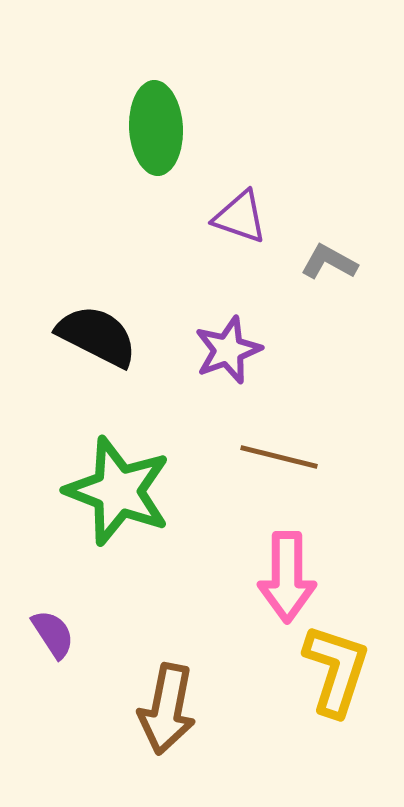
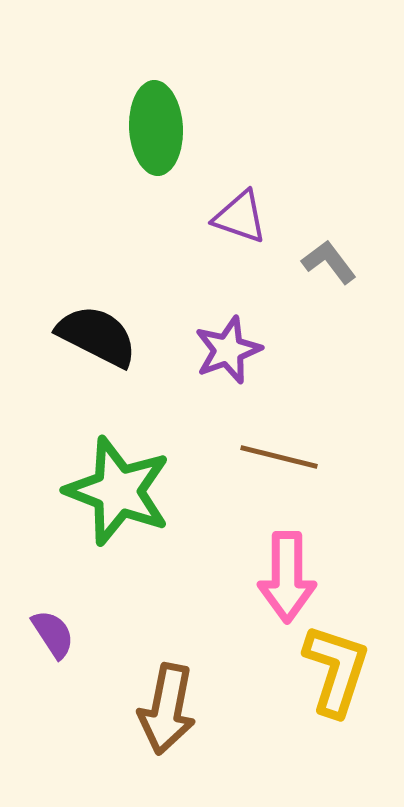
gray L-shape: rotated 24 degrees clockwise
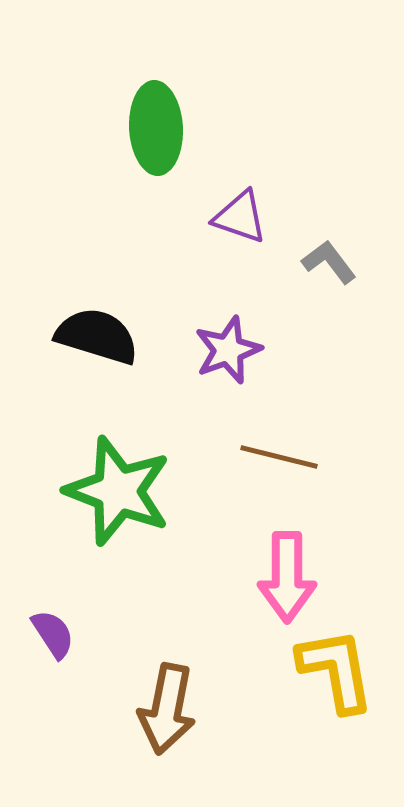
black semicircle: rotated 10 degrees counterclockwise
yellow L-shape: rotated 28 degrees counterclockwise
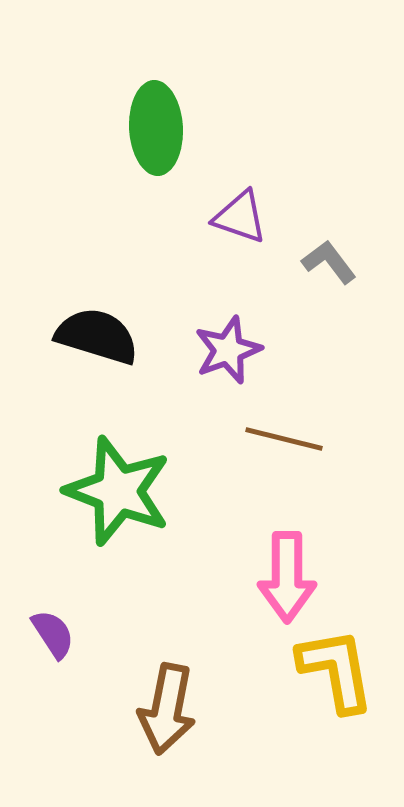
brown line: moved 5 px right, 18 px up
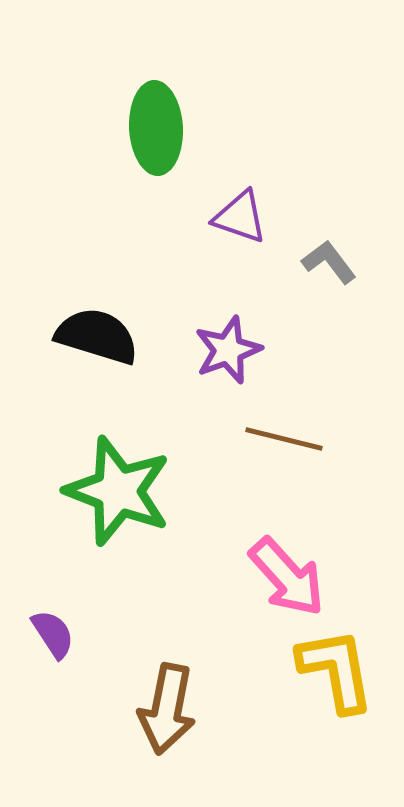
pink arrow: rotated 42 degrees counterclockwise
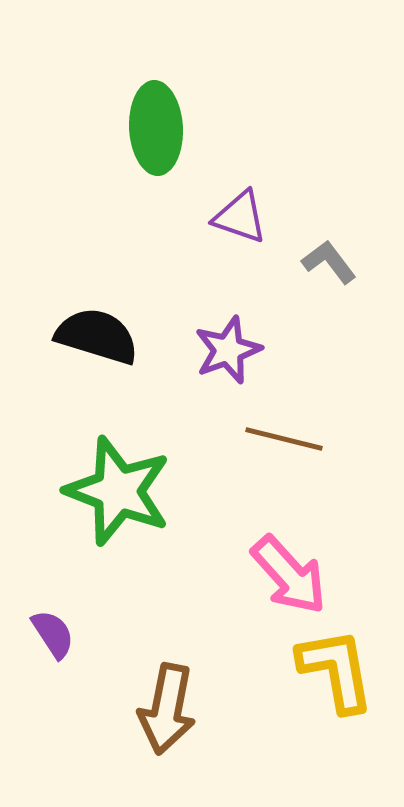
pink arrow: moved 2 px right, 2 px up
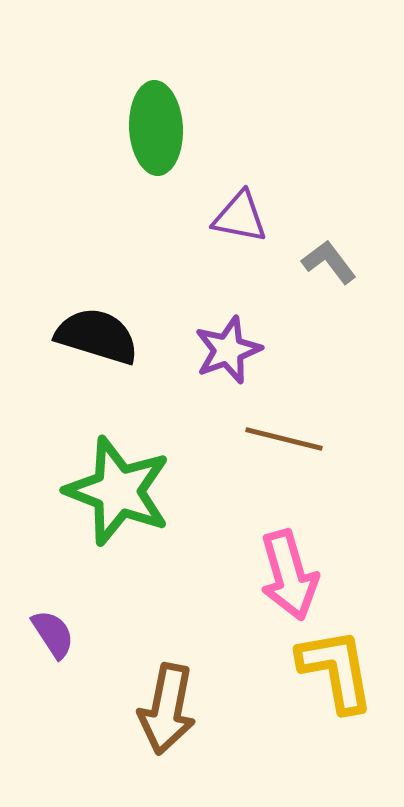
purple triangle: rotated 8 degrees counterclockwise
pink arrow: rotated 26 degrees clockwise
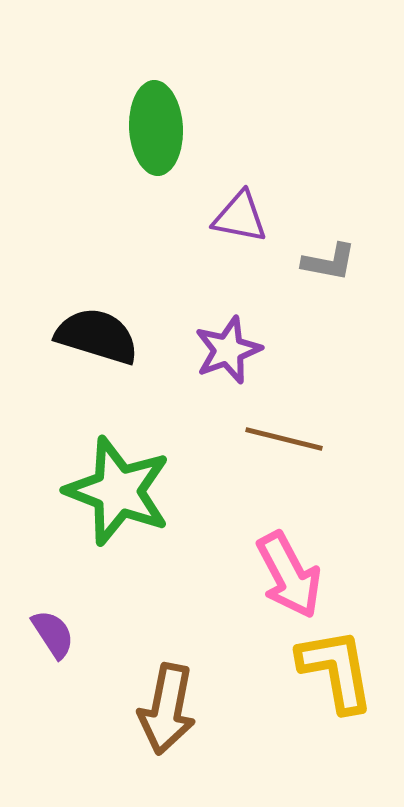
gray L-shape: rotated 138 degrees clockwise
pink arrow: rotated 12 degrees counterclockwise
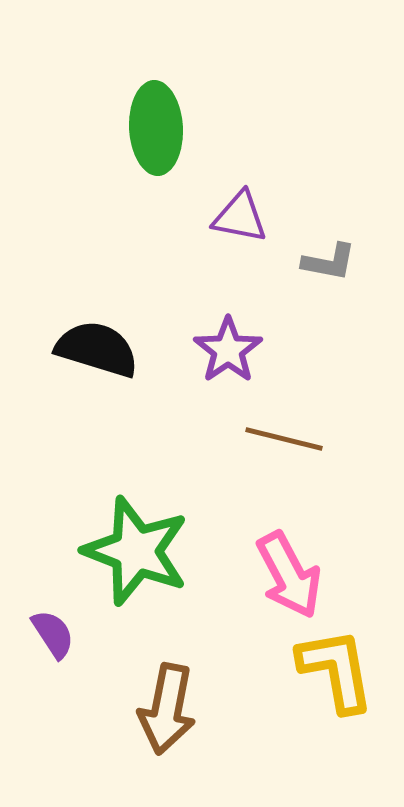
black semicircle: moved 13 px down
purple star: rotated 14 degrees counterclockwise
green star: moved 18 px right, 60 px down
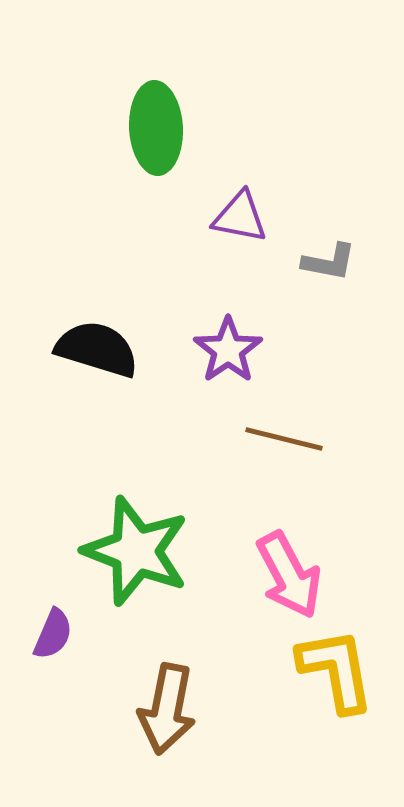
purple semicircle: rotated 56 degrees clockwise
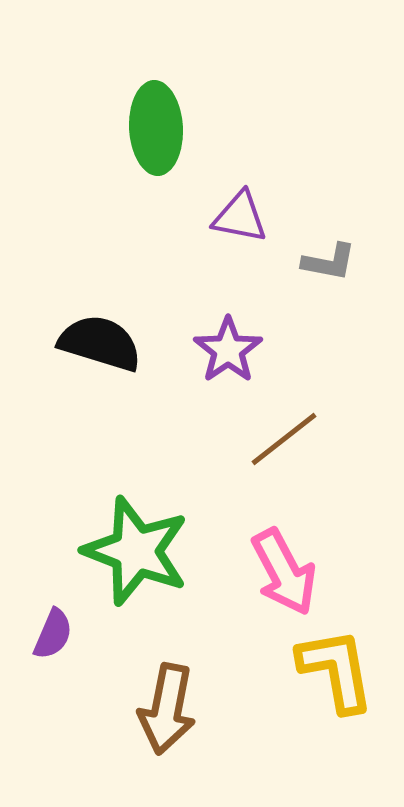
black semicircle: moved 3 px right, 6 px up
brown line: rotated 52 degrees counterclockwise
pink arrow: moved 5 px left, 3 px up
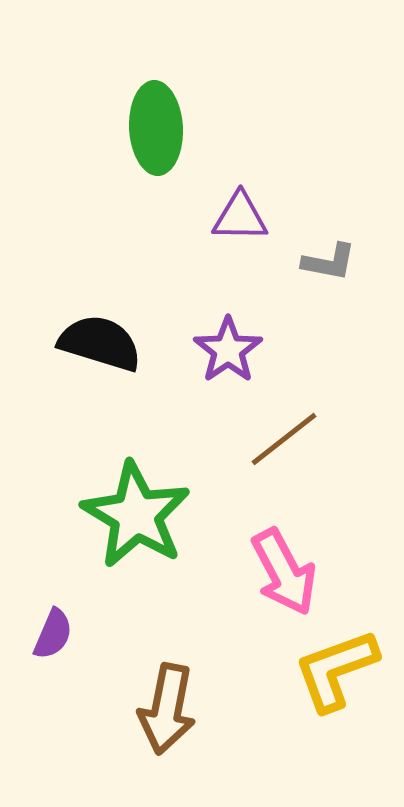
purple triangle: rotated 10 degrees counterclockwise
green star: moved 36 px up; rotated 10 degrees clockwise
yellow L-shape: rotated 100 degrees counterclockwise
